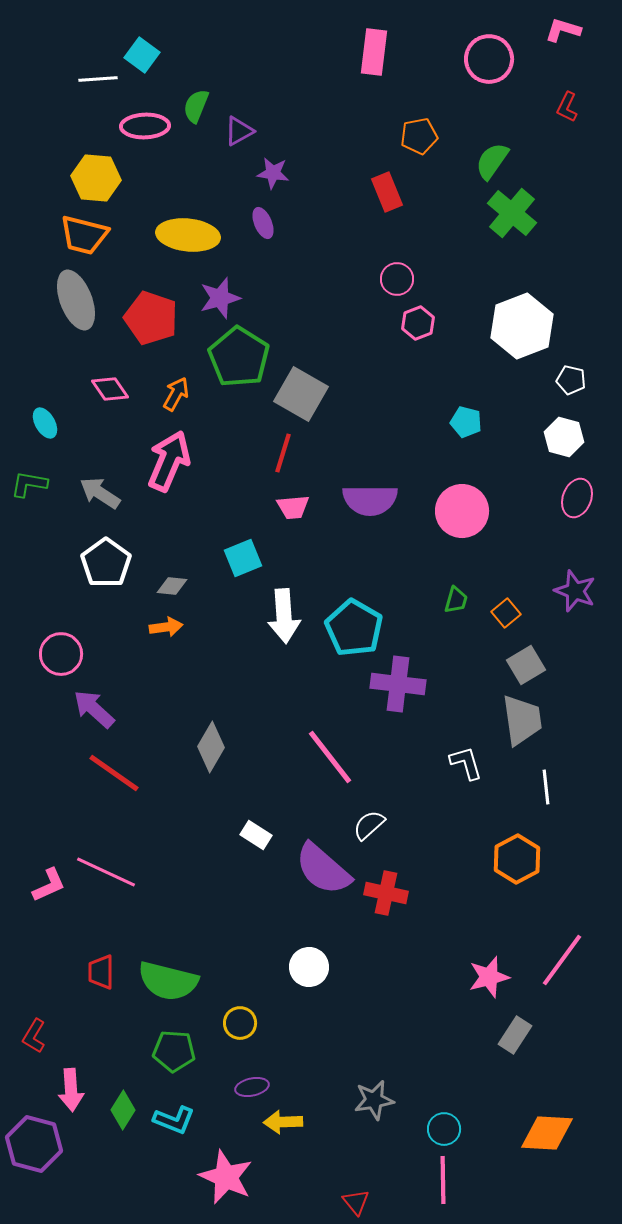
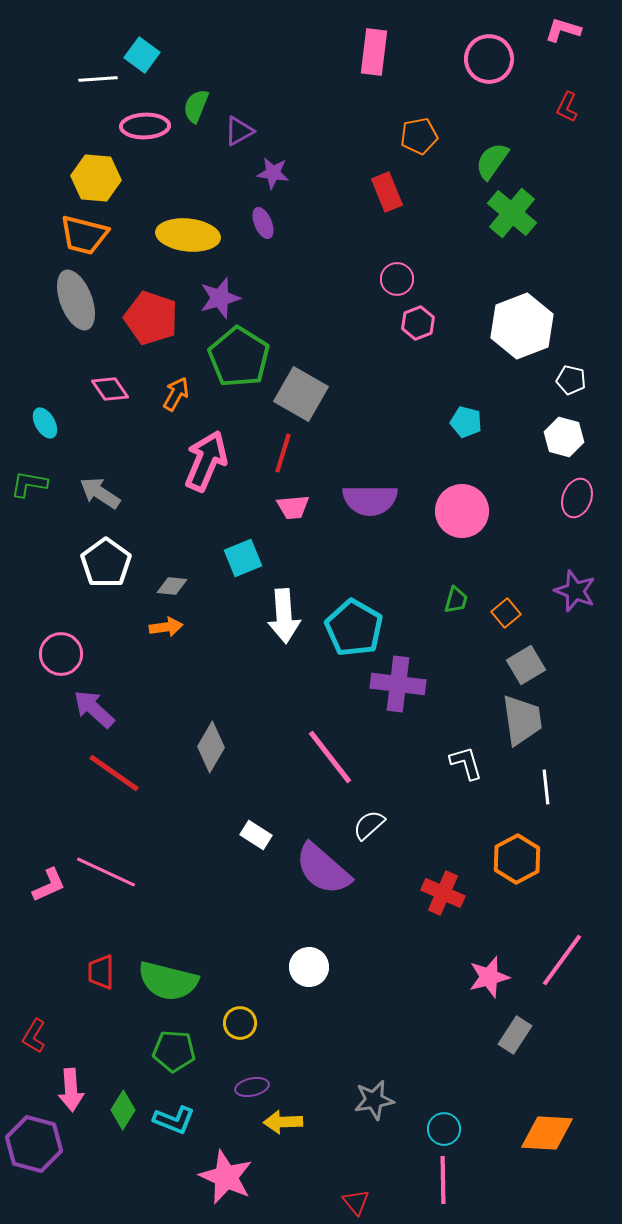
pink arrow at (169, 461): moved 37 px right
red cross at (386, 893): moved 57 px right; rotated 12 degrees clockwise
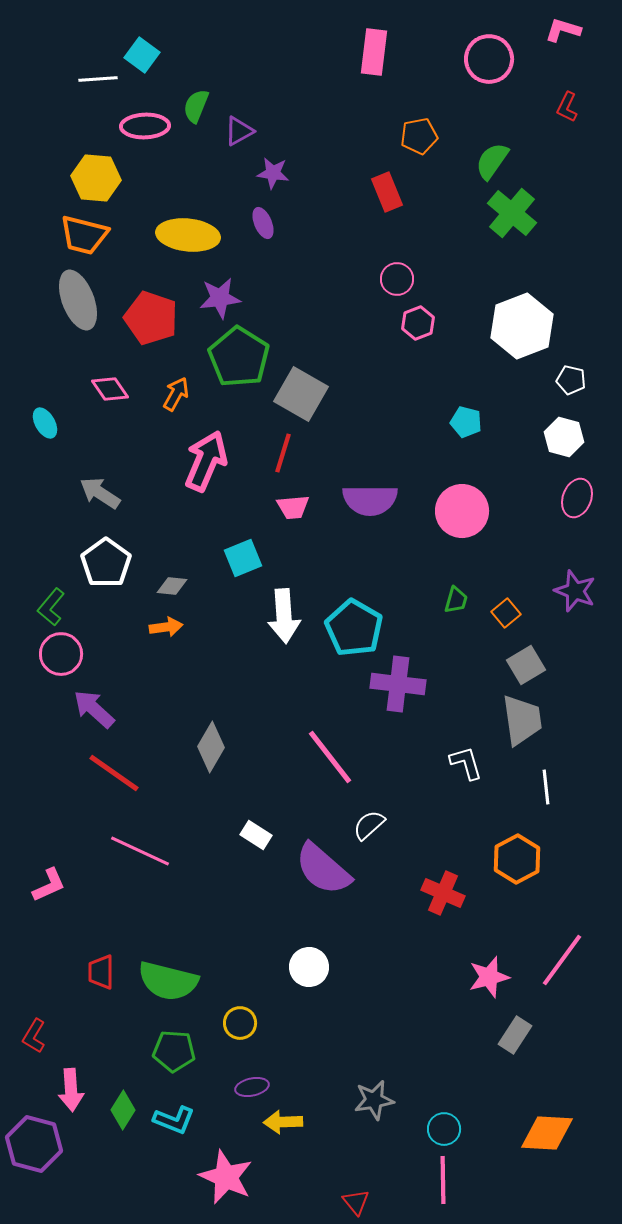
purple star at (220, 298): rotated 9 degrees clockwise
gray ellipse at (76, 300): moved 2 px right
green L-shape at (29, 484): moved 22 px right, 123 px down; rotated 60 degrees counterclockwise
pink line at (106, 872): moved 34 px right, 21 px up
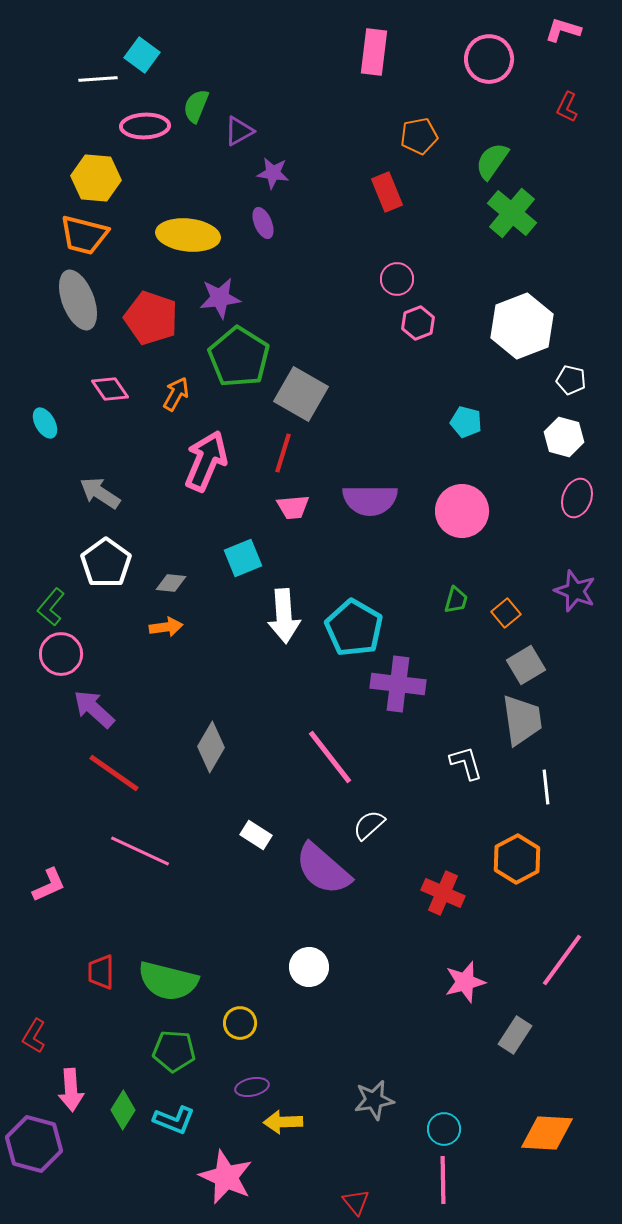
gray diamond at (172, 586): moved 1 px left, 3 px up
pink star at (489, 977): moved 24 px left, 5 px down
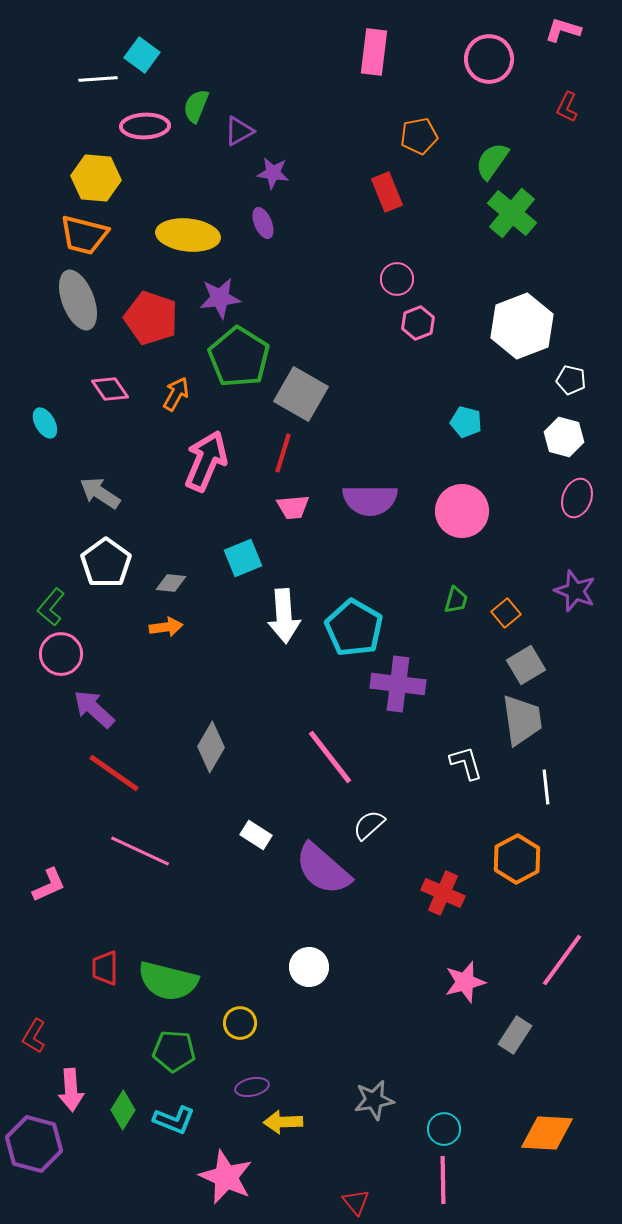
red trapezoid at (101, 972): moved 4 px right, 4 px up
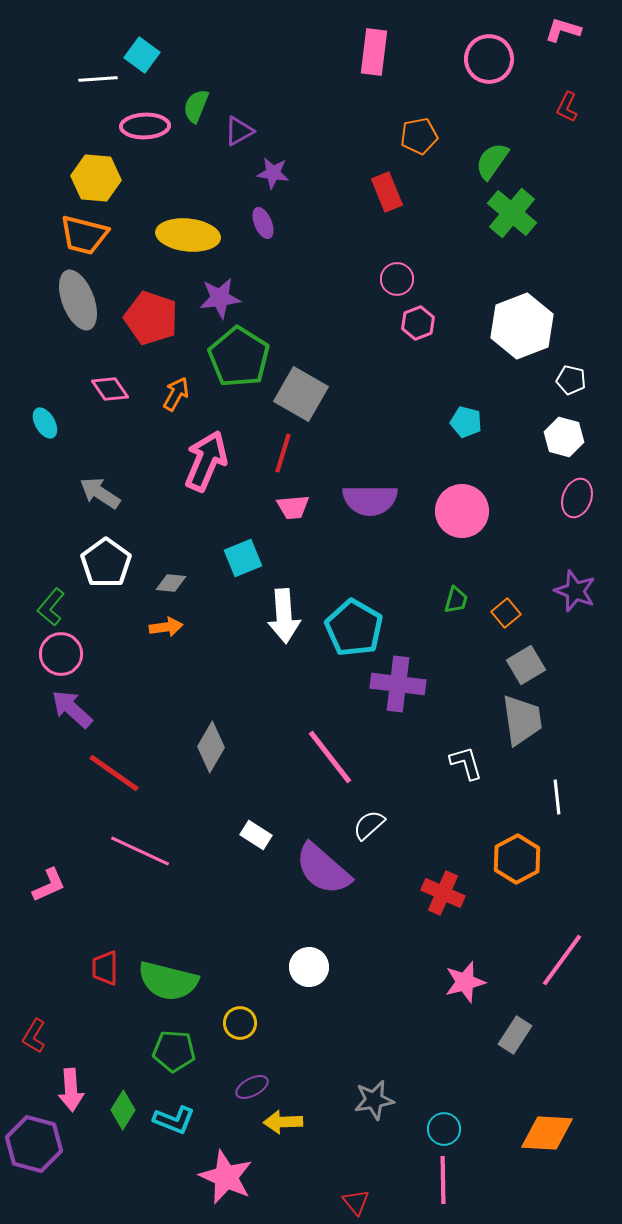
purple arrow at (94, 709): moved 22 px left
white line at (546, 787): moved 11 px right, 10 px down
purple ellipse at (252, 1087): rotated 16 degrees counterclockwise
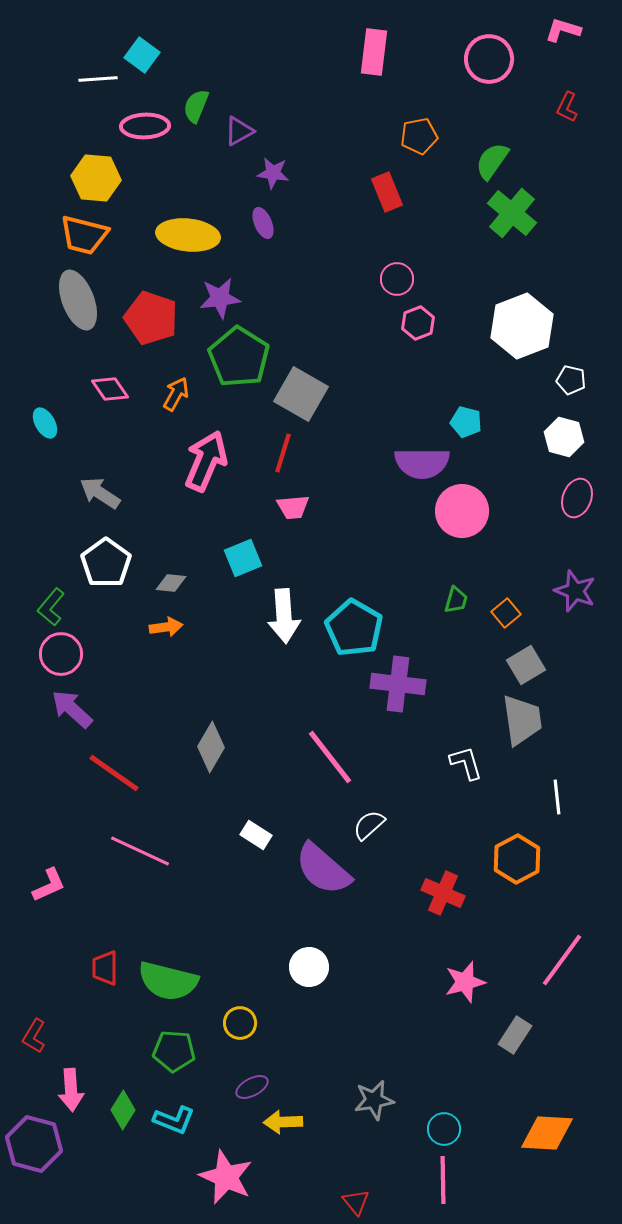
purple semicircle at (370, 500): moved 52 px right, 37 px up
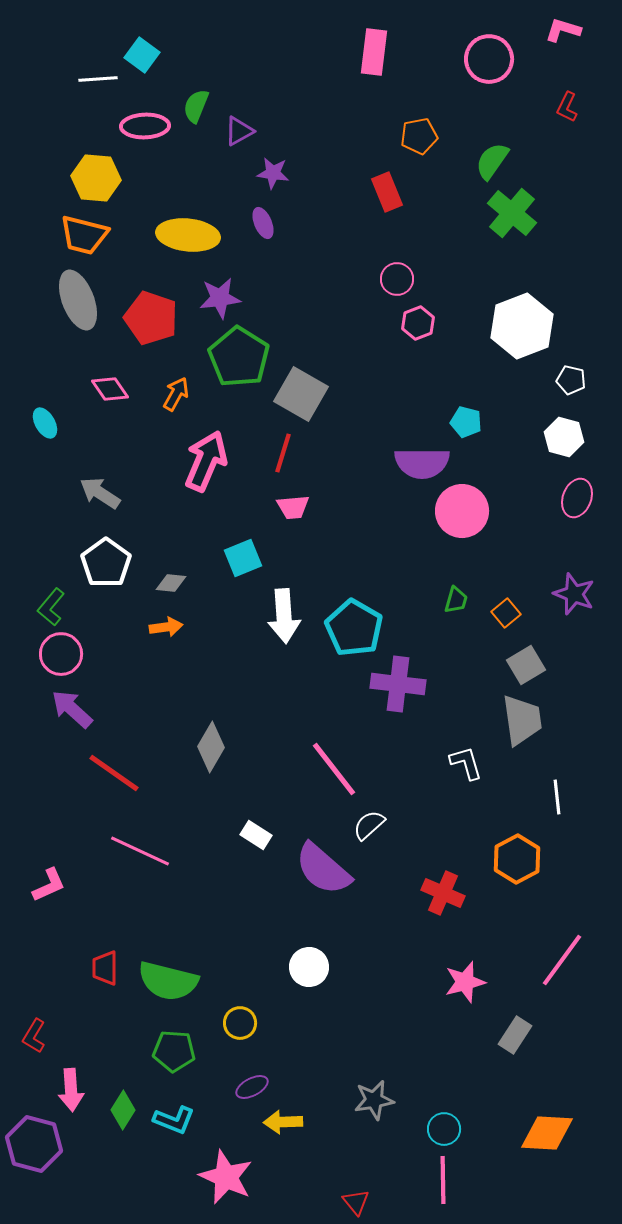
purple star at (575, 591): moved 1 px left, 3 px down
pink line at (330, 757): moved 4 px right, 12 px down
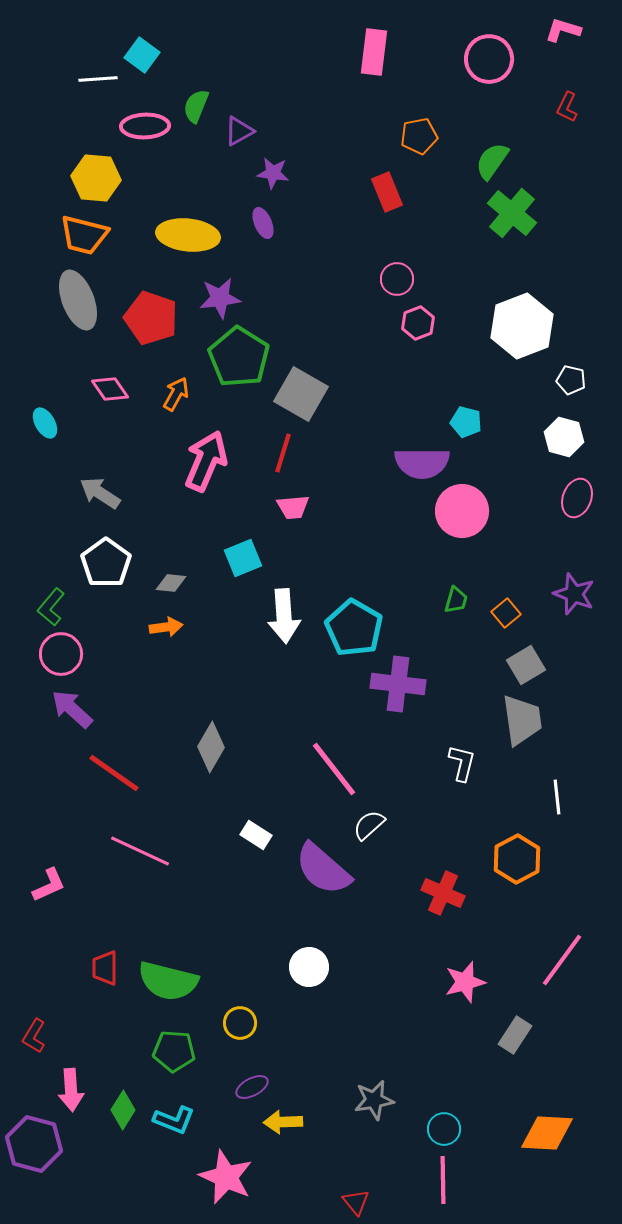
white L-shape at (466, 763): moved 4 px left; rotated 30 degrees clockwise
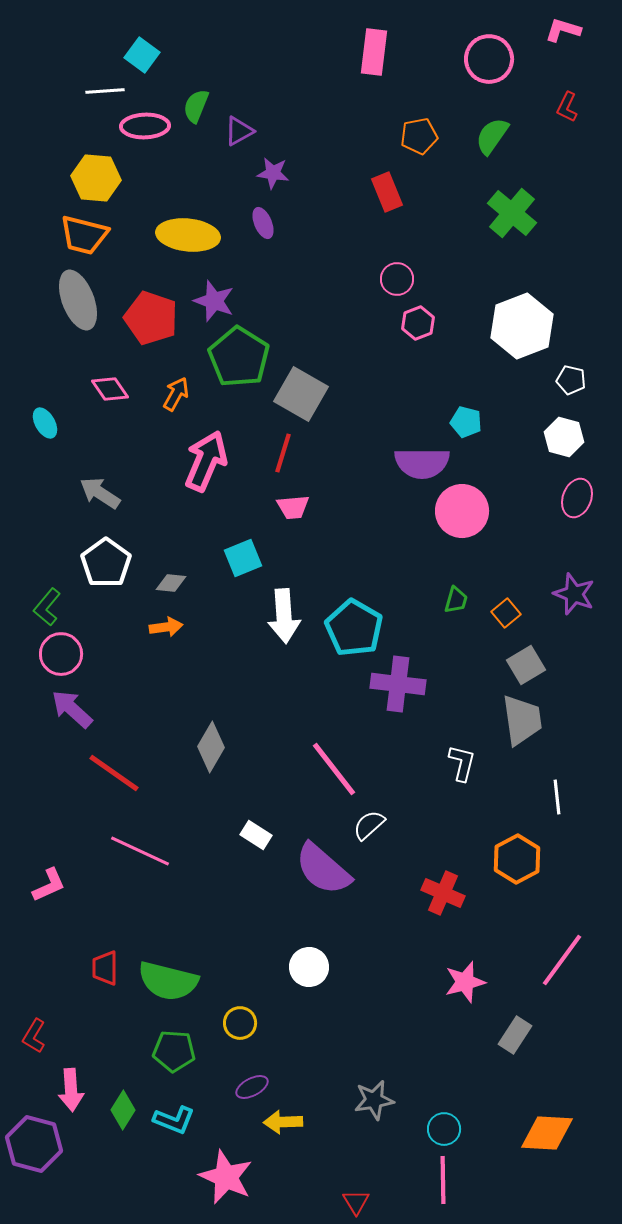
white line at (98, 79): moved 7 px right, 12 px down
green semicircle at (492, 161): moved 25 px up
purple star at (220, 298): moved 6 px left, 3 px down; rotated 27 degrees clockwise
green L-shape at (51, 607): moved 4 px left
red triangle at (356, 1202): rotated 8 degrees clockwise
